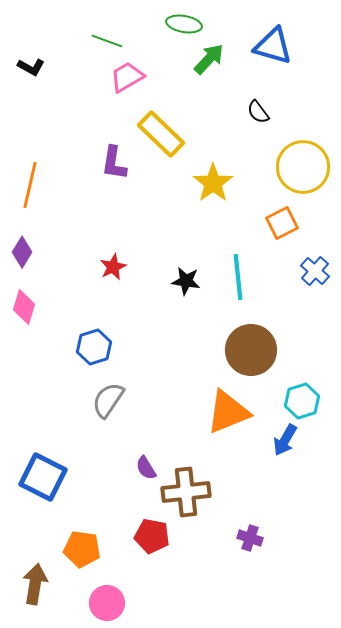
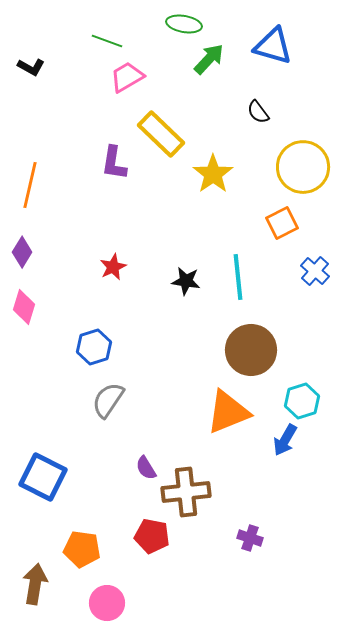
yellow star: moved 9 px up
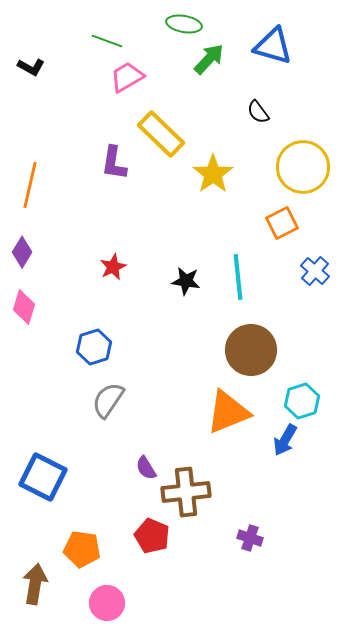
red pentagon: rotated 12 degrees clockwise
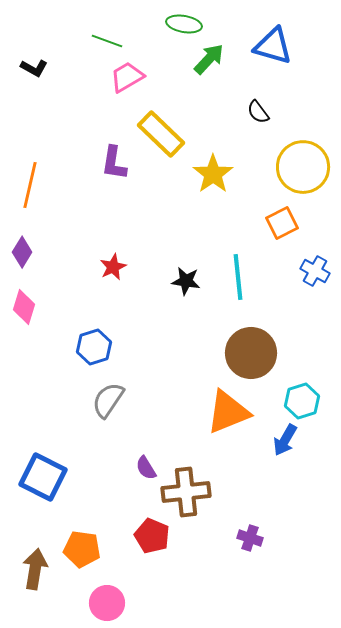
black L-shape: moved 3 px right, 1 px down
blue cross: rotated 12 degrees counterclockwise
brown circle: moved 3 px down
brown arrow: moved 15 px up
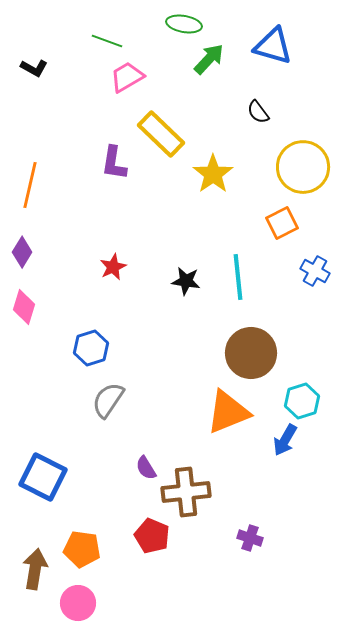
blue hexagon: moved 3 px left, 1 px down
pink circle: moved 29 px left
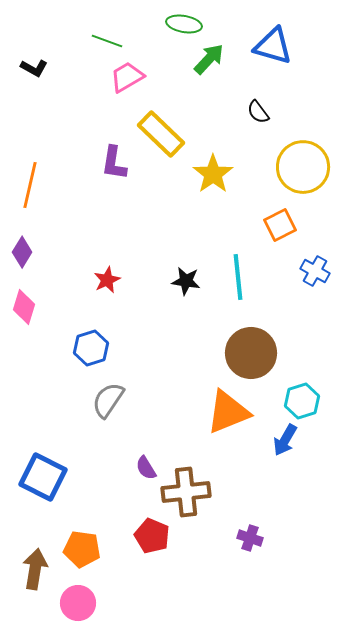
orange square: moved 2 px left, 2 px down
red star: moved 6 px left, 13 px down
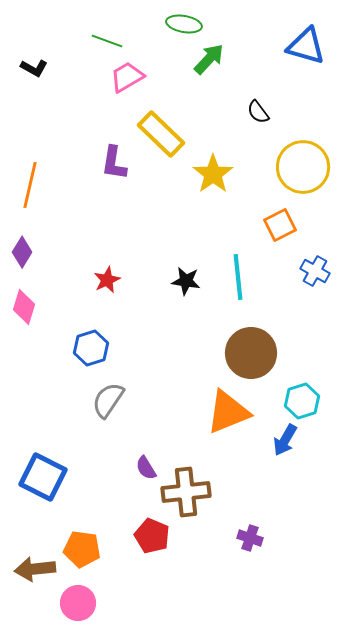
blue triangle: moved 33 px right
brown arrow: rotated 105 degrees counterclockwise
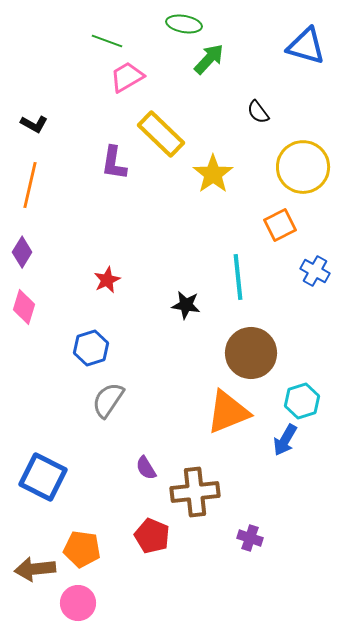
black L-shape: moved 56 px down
black star: moved 24 px down
brown cross: moved 9 px right
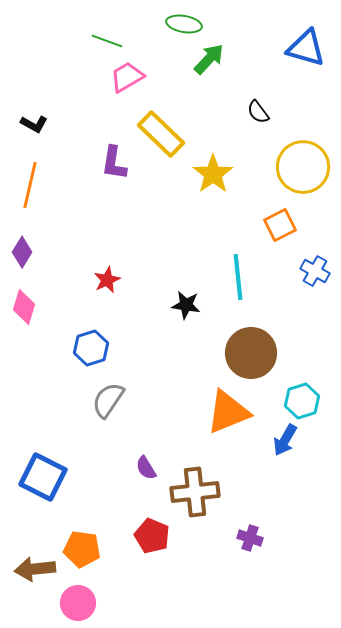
blue triangle: moved 2 px down
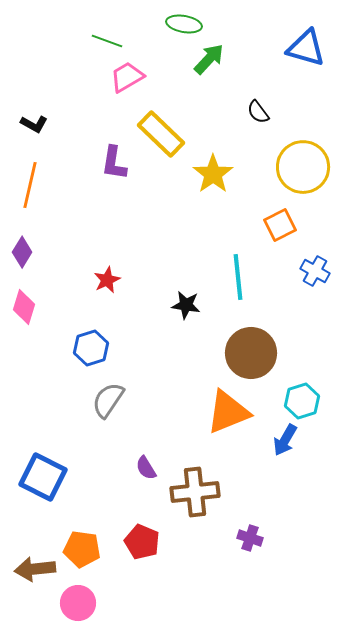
red pentagon: moved 10 px left, 6 px down
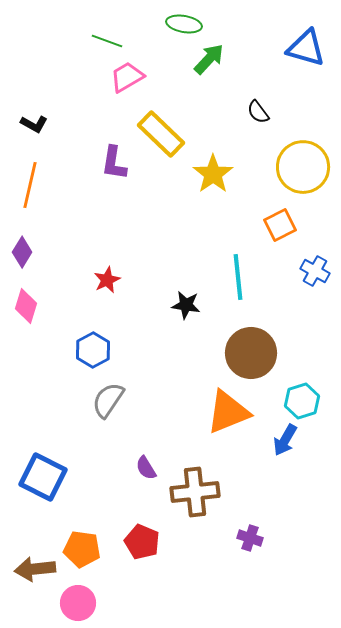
pink diamond: moved 2 px right, 1 px up
blue hexagon: moved 2 px right, 2 px down; rotated 12 degrees counterclockwise
